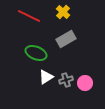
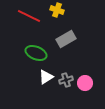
yellow cross: moved 6 px left, 2 px up; rotated 24 degrees counterclockwise
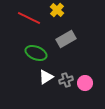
yellow cross: rotated 24 degrees clockwise
red line: moved 2 px down
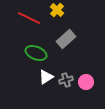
gray rectangle: rotated 12 degrees counterclockwise
pink circle: moved 1 px right, 1 px up
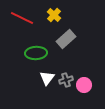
yellow cross: moved 3 px left, 5 px down
red line: moved 7 px left
green ellipse: rotated 25 degrees counterclockwise
white triangle: moved 1 px right, 1 px down; rotated 21 degrees counterclockwise
pink circle: moved 2 px left, 3 px down
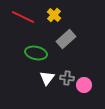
red line: moved 1 px right, 1 px up
green ellipse: rotated 15 degrees clockwise
gray cross: moved 1 px right, 2 px up; rotated 24 degrees clockwise
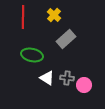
red line: rotated 65 degrees clockwise
green ellipse: moved 4 px left, 2 px down
white triangle: rotated 35 degrees counterclockwise
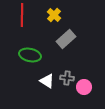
red line: moved 1 px left, 2 px up
green ellipse: moved 2 px left
white triangle: moved 3 px down
pink circle: moved 2 px down
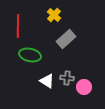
red line: moved 4 px left, 11 px down
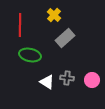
red line: moved 2 px right, 1 px up
gray rectangle: moved 1 px left, 1 px up
white triangle: moved 1 px down
pink circle: moved 8 px right, 7 px up
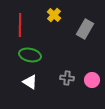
gray rectangle: moved 20 px right, 9 px up; rotated 18 degrees counterclockwise
white triangle: moved 17 px left
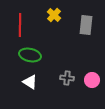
gray rectangle: moved 1 px right, 4 px up; rotated 24 degrees counterclockwise
